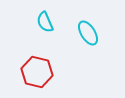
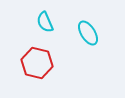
red hexagon: moved 9 px up
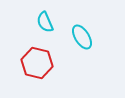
cyan ellipse: moved 6 px left, 4 px down
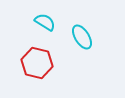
cyan semicircle: rotated 145 degrees clockwise
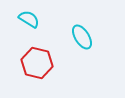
cyan semicircle: moved 16 px left, 3 px up
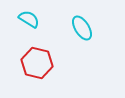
cyan ellipse: moved 9 px up
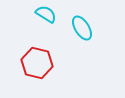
cyan semicircle: moved 17 px right, 5 px up
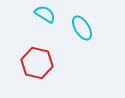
cyan semicircle: moved 1 px left
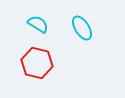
cyan semicircle: moved 7 px left, 10 px down
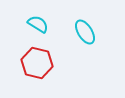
cyan ellipse: moved 3 px right, 4 px down
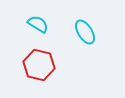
red hexagon: moved 2 px right, 2 px down
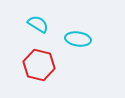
cyan ellipse: moved 7 px left, 7 px down; rotated 50 degrees counterclockwise
